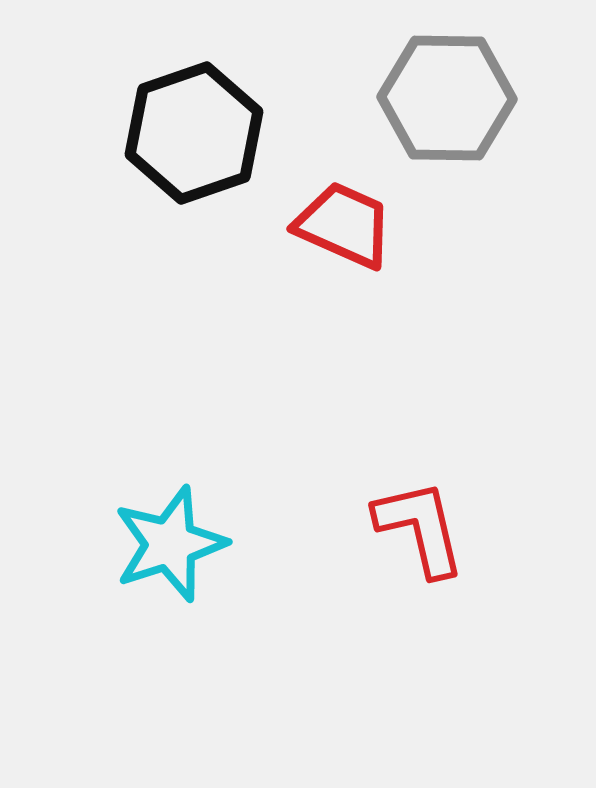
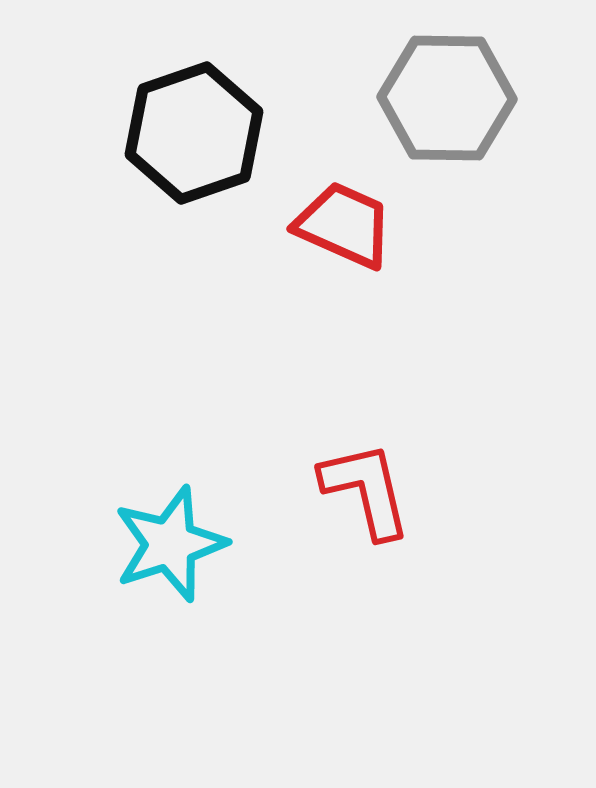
red L-shape: moved 54 px left, 38 px up
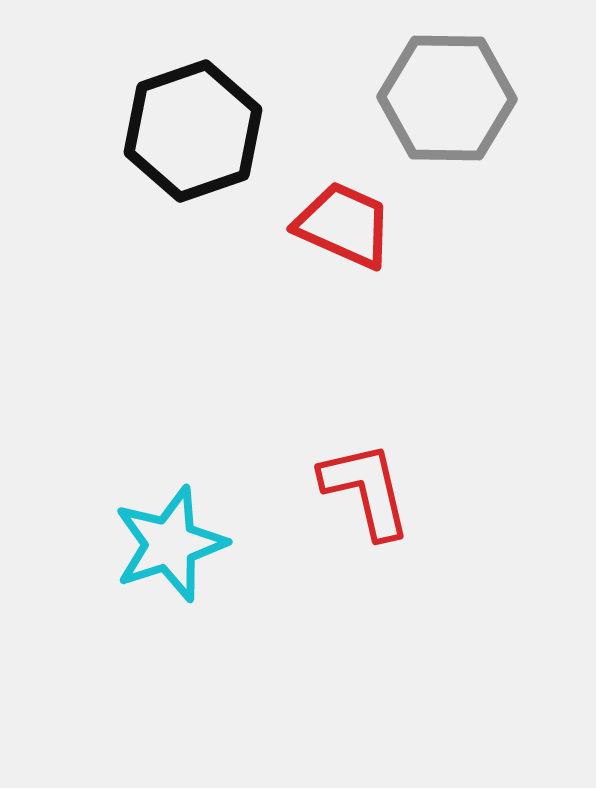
black hexagon: moved 1 px left, 2 px up
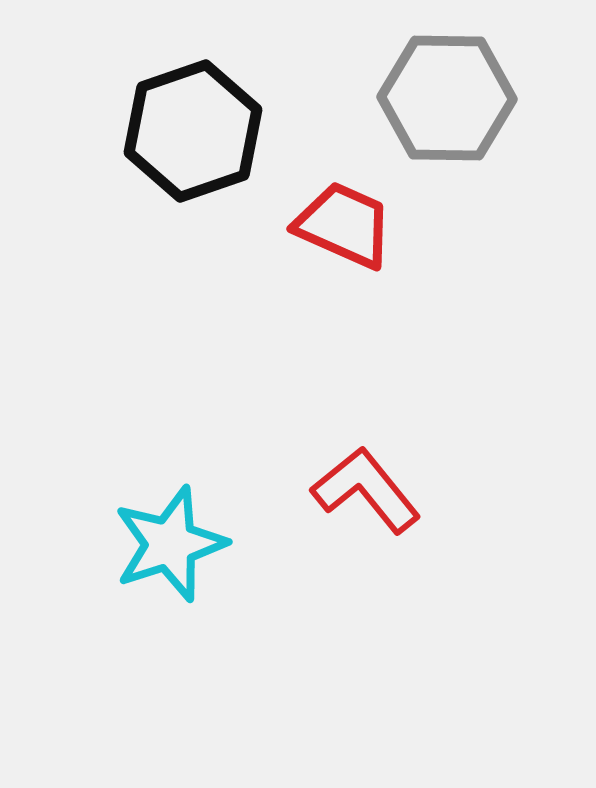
red L-shape: rotated 26 degrees counterclockwise
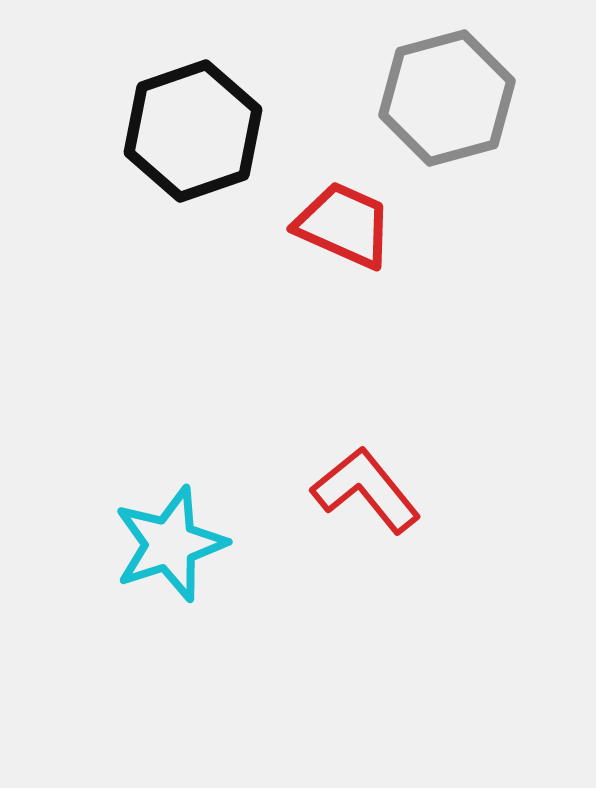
gray hexagon: rotated 16 degrees counterclockwise
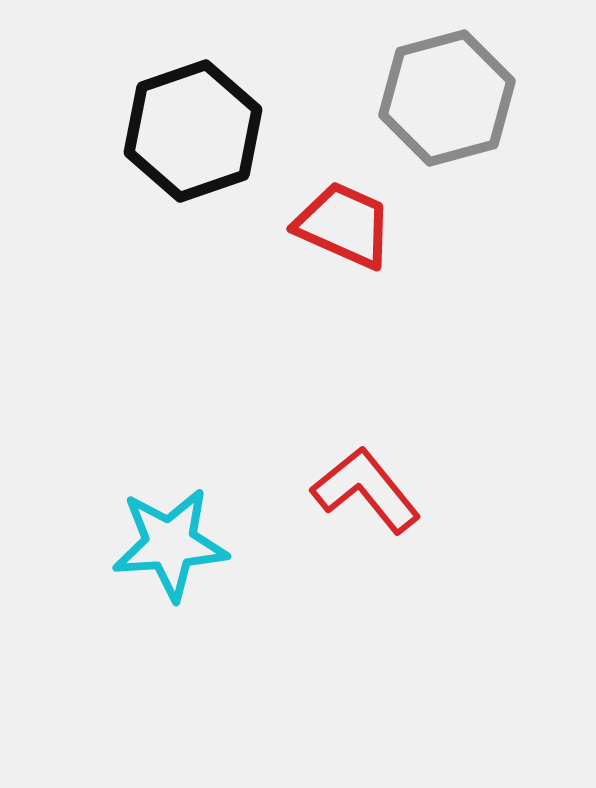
cyan star: rotated 14 degrees clockwise
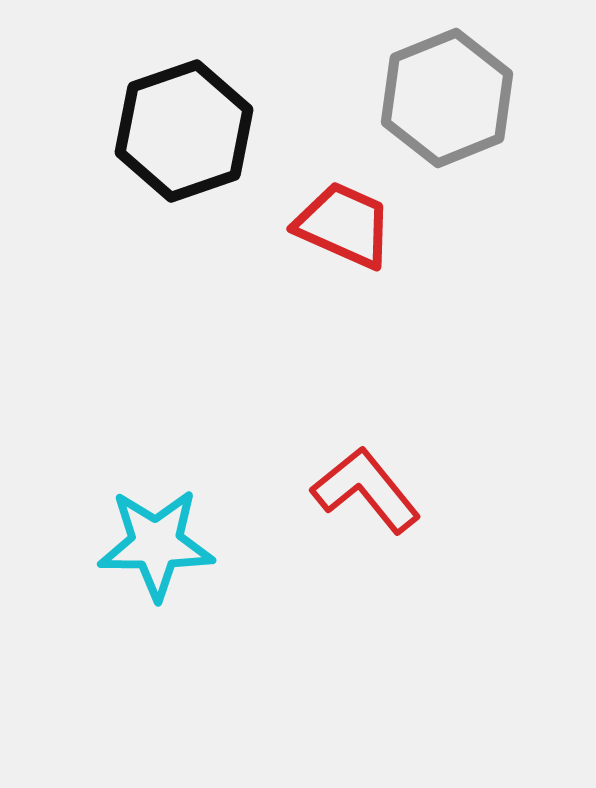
gray hexagon: rotated 7 degrees counterclockwise
black hexagon: moved 9 px left
cyan star: moved 14 px left; rotated 4 degrees clockwise
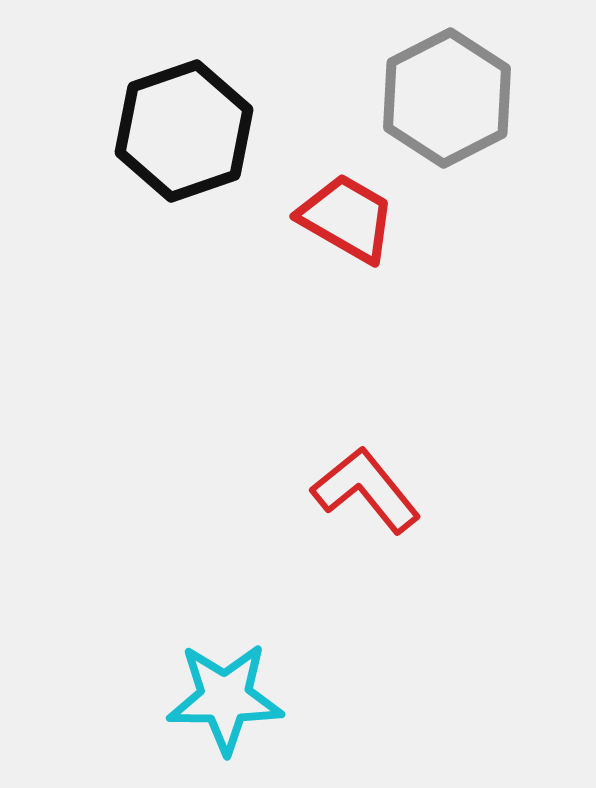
gray hexagon: rotated 5 degrees counterclockwise
red trapezoid: moved 3 px right, 7 px up; rotated 6 degrees clockwise
cyan star: moved 69 px right, 154 px down
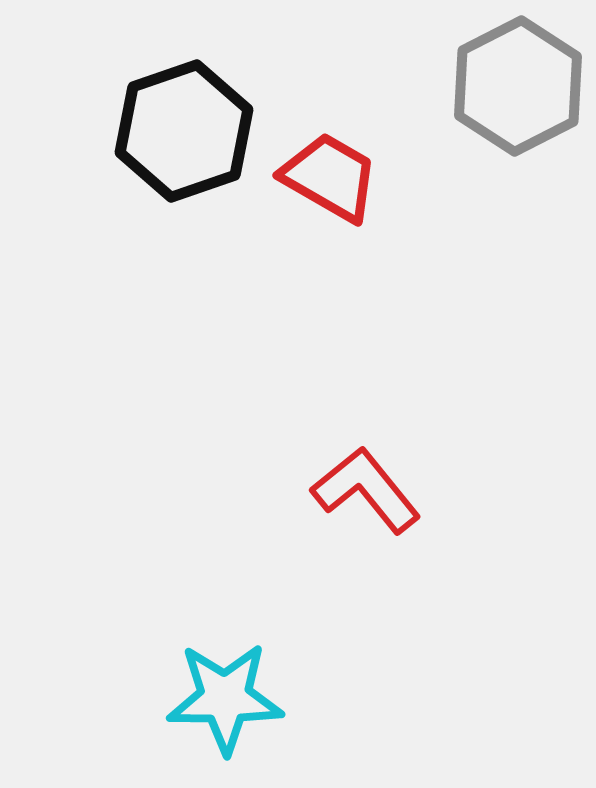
gray hexagon: moved 71 px right, 12 px up
red trapezoid: moved 17 px left, 41 px up
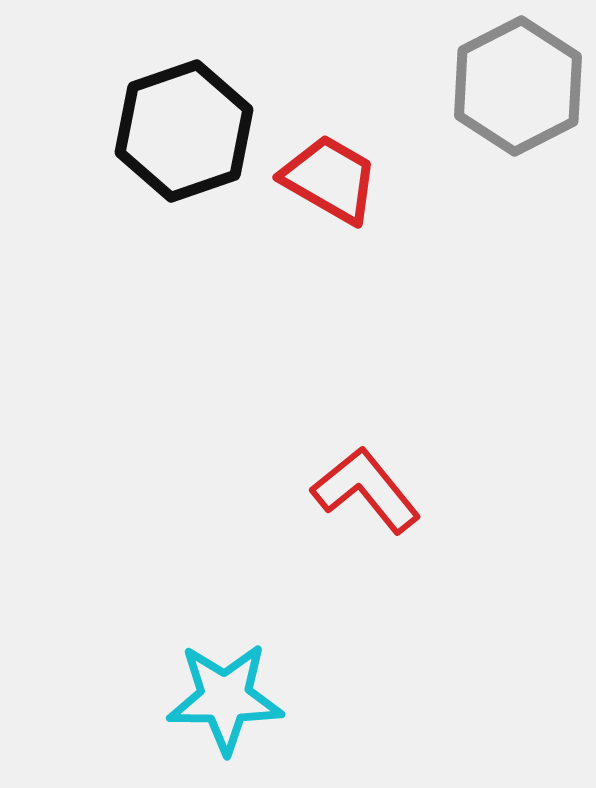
red trapezoid: moved 2 px down
